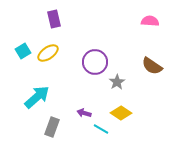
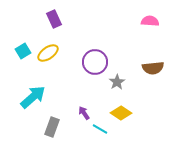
purple rectangle: rotated 12 degrees counterclockwise
brown semicircle: moved 1 px right, 2 px down; rotated 40 degrees counterclockwise
cyan arrow: moved 4 px left
purple arrow: rotated 40 degrees clockwise
cyan line: moved 1 px left
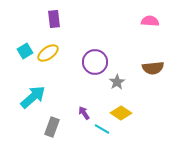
purple rectangle: rotated 18 degrees clockwise
cyan square: moved 2 px right
cyan line: moved 2 px right
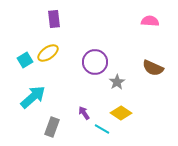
cyan square: moved 9 px down
brown semicircle: rotated 30 degrees clockwise
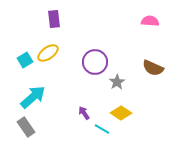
gray rectangle: moved 26 px left; rotated 54 degrees counterclockwise
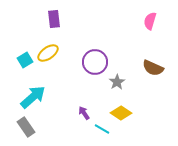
pink semicircle: rotated 78 degrees counterclockwise
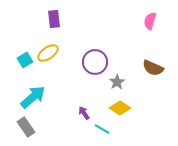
yellow diamond: moved 1 px left, 5 px up
